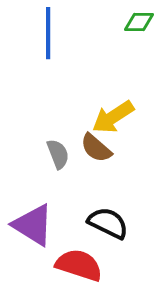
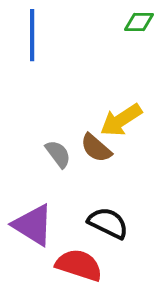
blue line: moved 16 px left, 2 px down
yellow arrow: moved 8 px right, 3 px down
gray semicircle: rotated 16 degrees counterclockwise
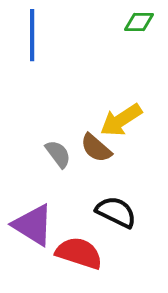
black semicircle: moved 8 px right, 11 px up
red semicircle: moved 12 px up
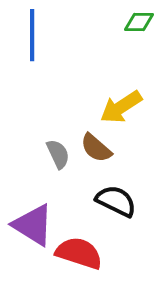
yellow arrow: moved 13 px up
gray semicircle: rotated 12 degrees clockwise
black semicircle: moved 11 px up
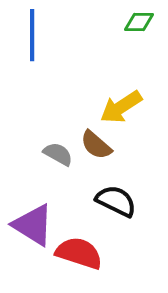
brown semicircle: moved 3 px up
gray semicircle: rotated 36 degrees counterclockwise
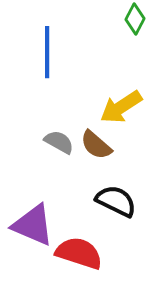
green diamond: moved 4 px left, 3 px up; rotated 64 degrees counterclockwise
blue line: moved 15 px right, 17 px down
gray semicircle: moved 1 px right, 12 px up
purple triangle: rotated 9 degrees counterclockwise
